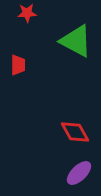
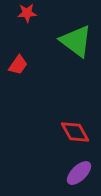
green triangle: rotated 9 degrees clockwise
red trapezoid: rotated 35 degrees clockwise
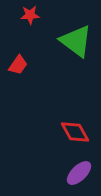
red star: moved 3 px right, 2 px down
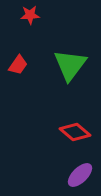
green triangle: moved 6 px left, 24 px down; rotated 30 degrees clockwise
red diamond: rotated 20 degrees counterclockwise
purple ellipse: moved 1 px right, 2 px down
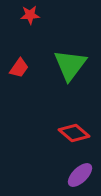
red trapezoid: moved 1 px right, 3 px down
red diamond: moved 1 px left, 1 px down
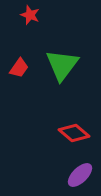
red star: rotated 24 degrees clockwise
green triangle: moved 8 px left
